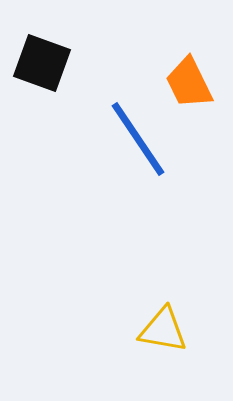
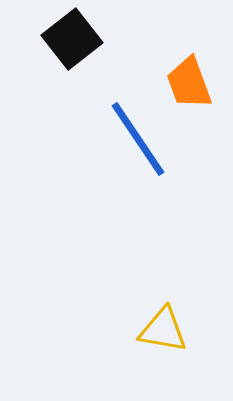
black square: moved 30 px right, 24 px up; rotated 32 degrees clockwise
orange trapezoid: rotated 6 degrees clockwise
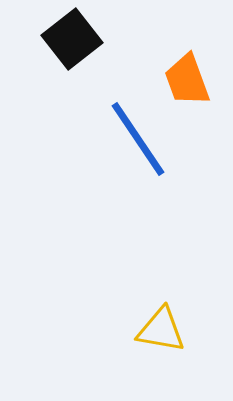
orange trapezoid: moved 2 px left, 3 px up
yellow triangle: moved 2 px left
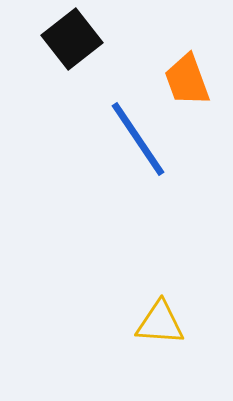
yellow triangle: moved 1 px left, 7 px up; rotated 6 degrees counterclockwise
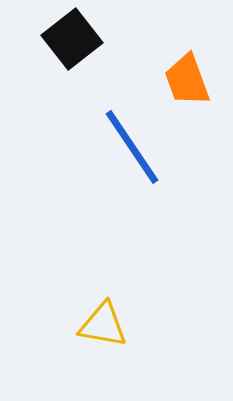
blue line: moved 6 px left, 8 px down
yellow triangle: moved 57 px left, 2 px down; rotated 6 degrees clockwise
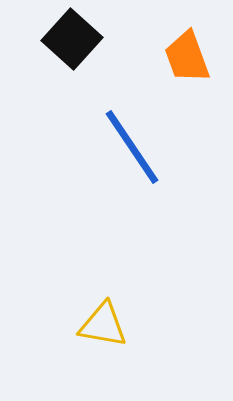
black square: rotated 10 degrees counterclockwise
orange trapezoid: moved 23 px up
